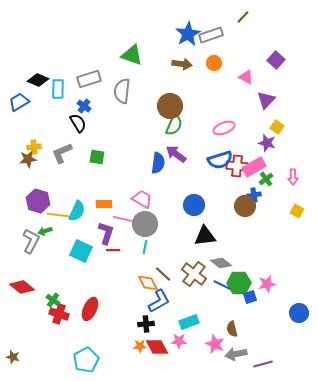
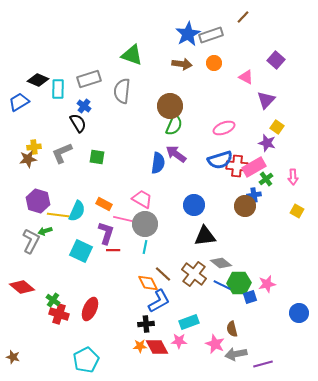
orange rectangle at (104, 204): rotated 28 degrees clockwise
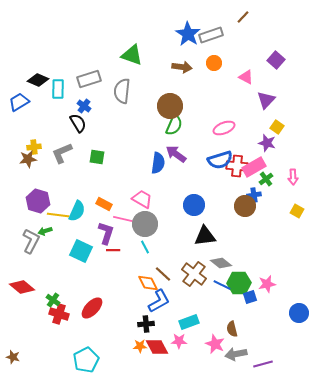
blue star at (188, 34): rotated 10 degrees counterclockwise
brown arrow at (182, 64): moved 3 px down
cyan line at (145, 247): rotated 40 degrees counterclockwise
red ellipse at (90, 309): moved 2 px right, 1 px up; rotated 20 degrees clockwise
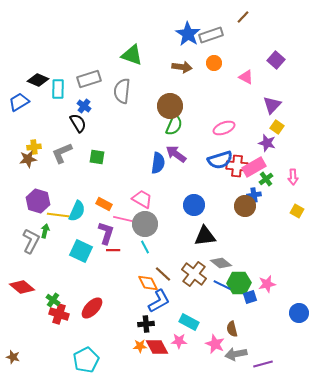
purple triangle at (266, 100): moved 6 px right, 5 px down
green arrow at (45, 231): rotated 120 degrees clockwise
cyan rectangle at (189, 322): rotated 48 degrees clockwise
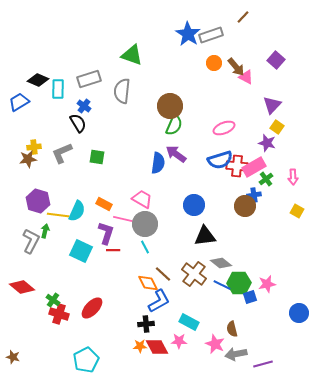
brown arrow at (182, 67): moved 54 px right; rotated 42 degrees clockwise
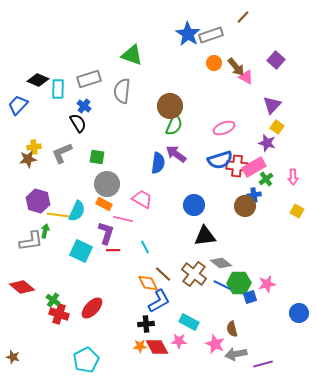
blue trapezoid at (19, 102): moved 1 px left, 3 px down; rotated 15 degrees counterclockwise
gray circle at (145, 224): moved 38 px left, 40 px up
gray L-shape at (31, 241): rotated 55 degrees clockwise
